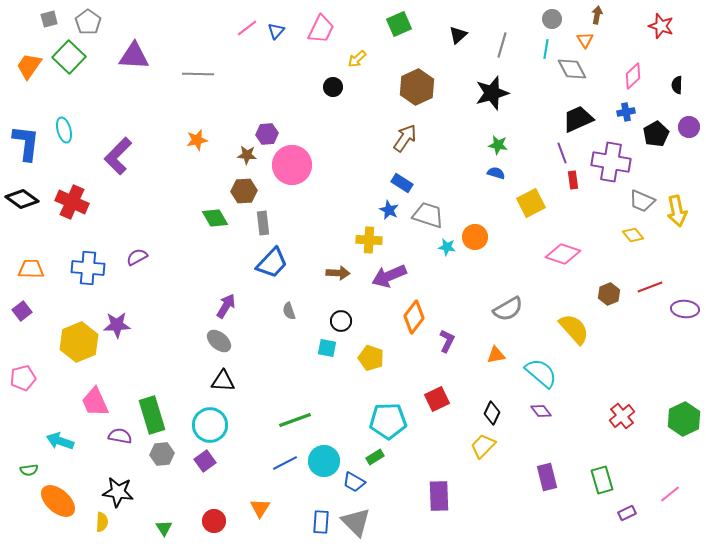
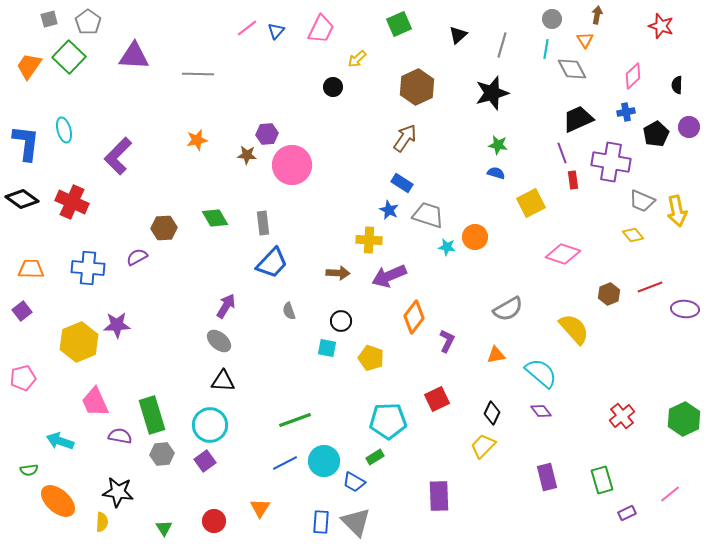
brown hexagon at (244, 191): moved 80 px left, 37 px down
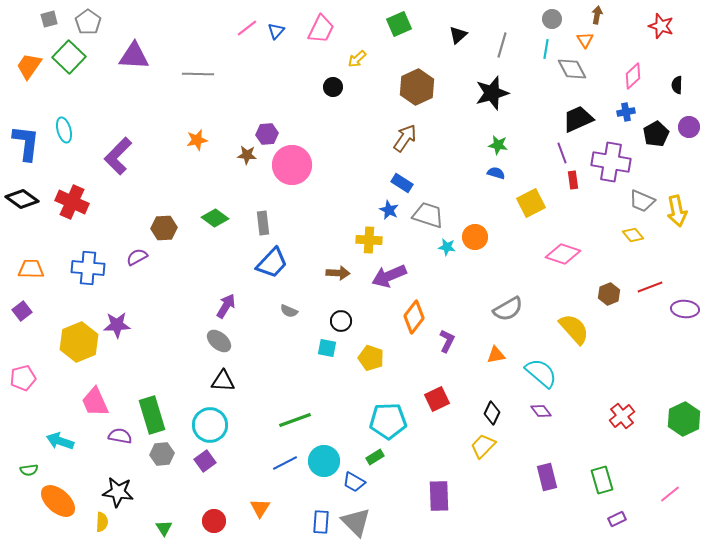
green diamond at (215, 218): rotated 24 degrees counterclockwise
gray semicircle at (289, 311): rotated 48 degrees counterclockwise
purple rectangle at (627, 513): moved 10 px left, 6 px down
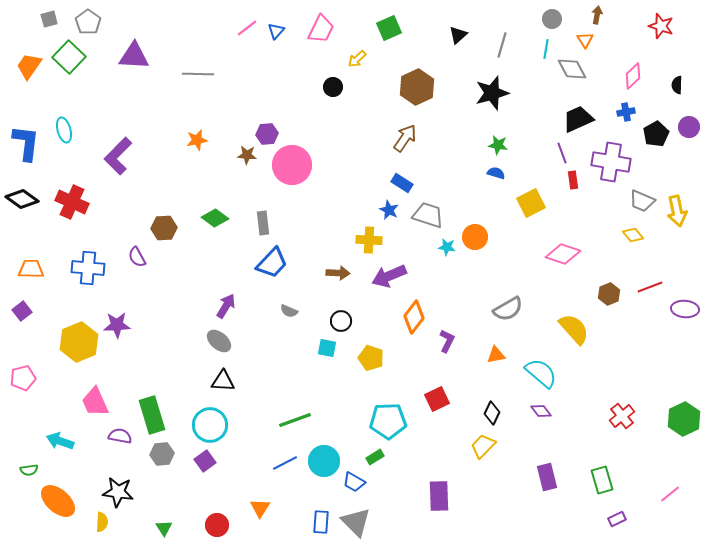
green square at (399, 24): moved 10 px left, 4 px down
purple semicircle at (137, 257): rotated 90 degrees counterclockwise
red circle at (214, 521): moved 3 px right, 4 px down
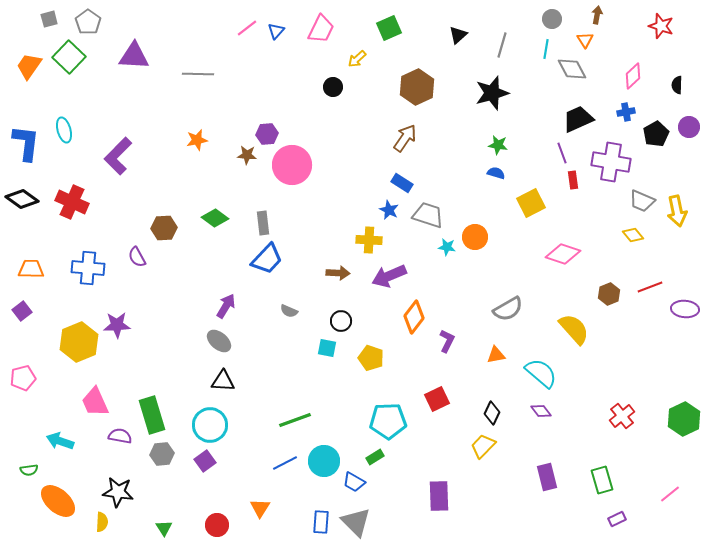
blue trapezoid at (272, 263): moved 5 px left, 4 px up
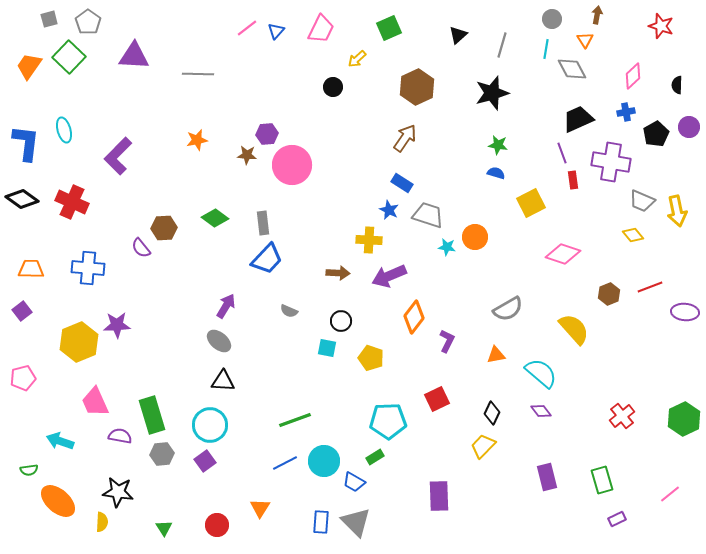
purple semicircle at (137, 257): moved 4 px right, 9 px up; rotated 10 degrees counterclockwise
purple ellipse at (685, 309): moved 3 px down
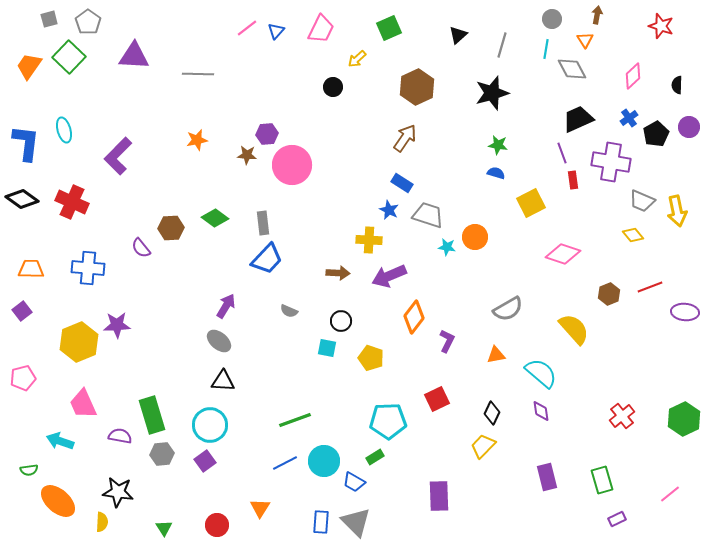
blue cross at (626, 112): moved 3 px right, 6 px down; rotated 24 degrees counterclockwise
brown hexagon at (164, 228): moved 7 px right
pink trapezoid at (95, 402): moved 12 px left, 2 px down
purple diamond at (541, 411): rotated 30 degrees clockwise
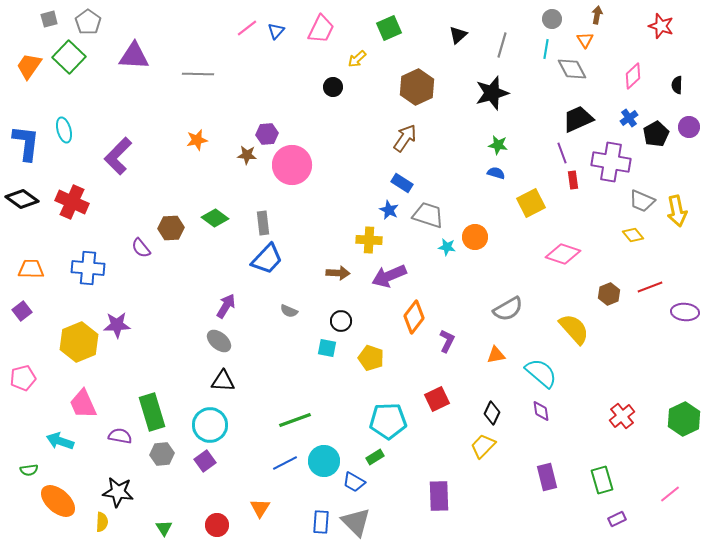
green rectangle at (152, 415): moved 3 px up
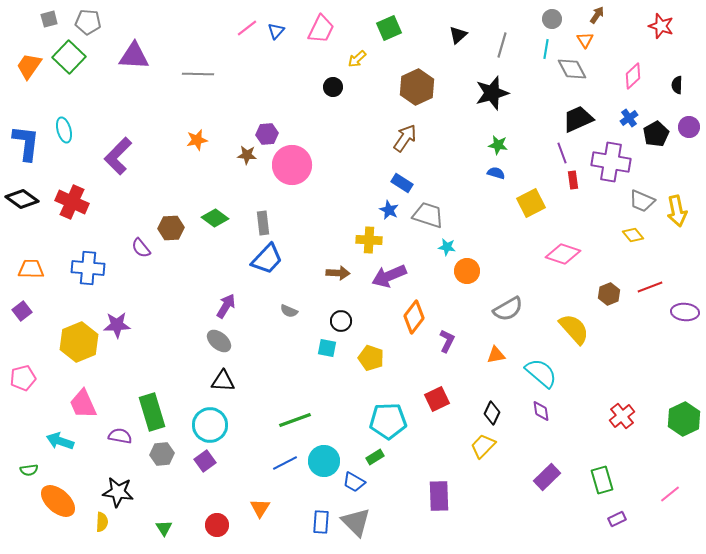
brown arrow at (597, 15): rotated 24 degrees clockwise
gray pentagon at (88, 22): rotated 30 degrees counterclockwise
orange circle at (475, 237): moved 8 px left, 34 px down
purple rectangle at (547, 477): rotated 60 degrees clockwise
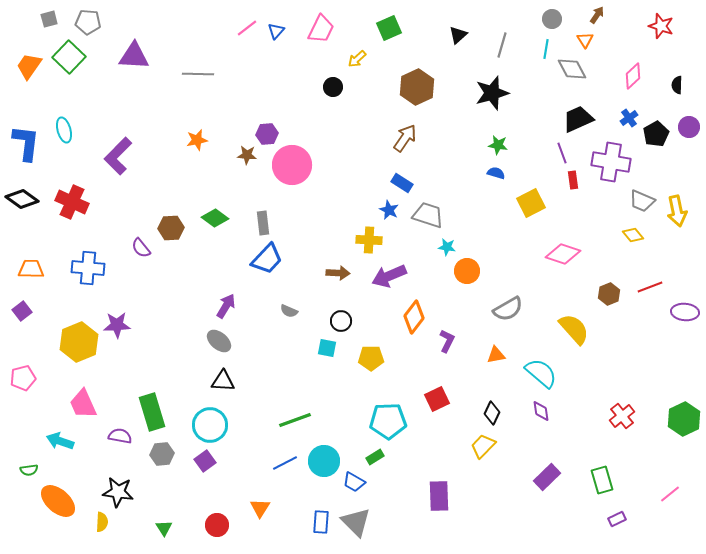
yellow pentagon at (371, 358): rotated 20 degrees counterclockwise
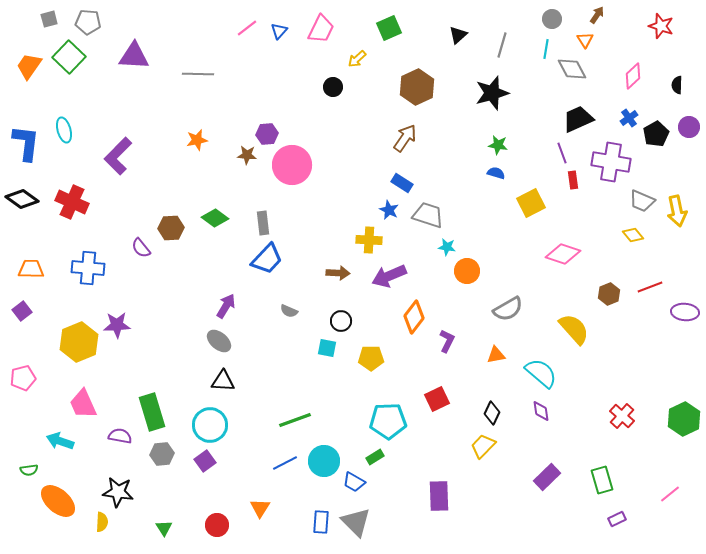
blue triangle at (276, 31): moved 3 px right
red cross at (622, 416): rotated 10 degrees counterclockwise
